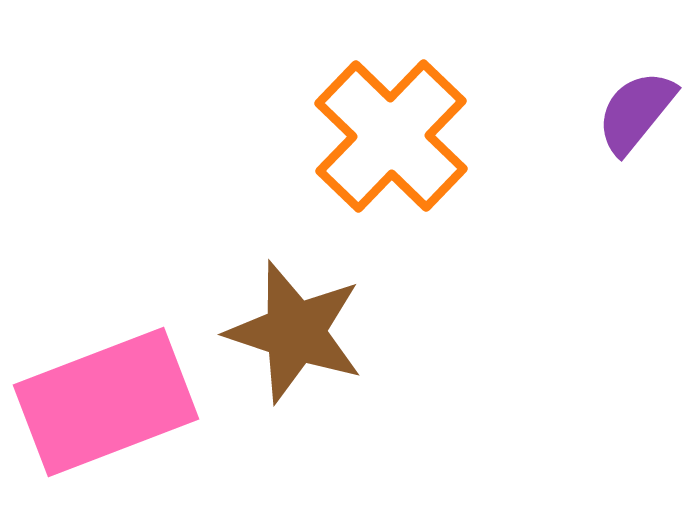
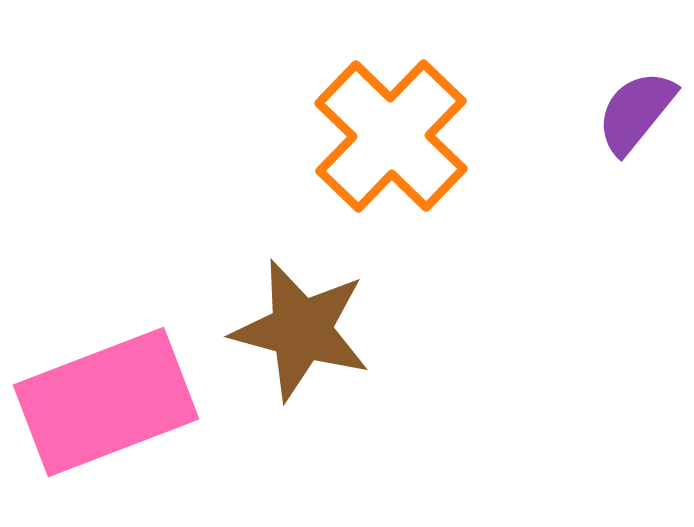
brown star: moved 6 px right, 2 px up; rotated 3 degrees counterclockwise
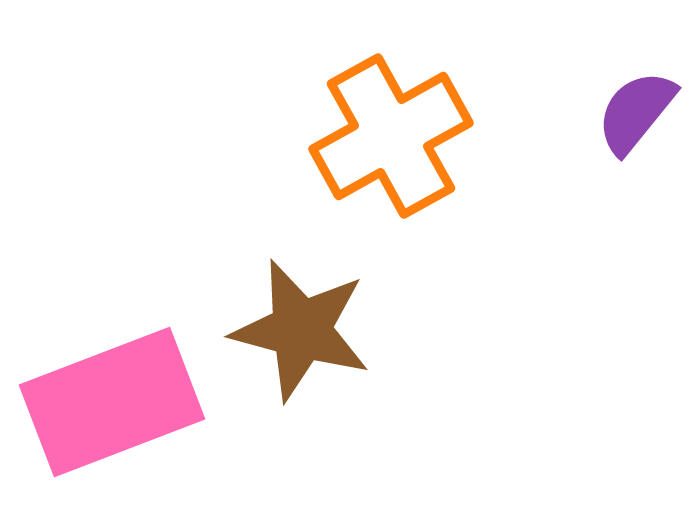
orange cross: rotated 17 degrees clockwise
pink rectangle: moved 6 px right
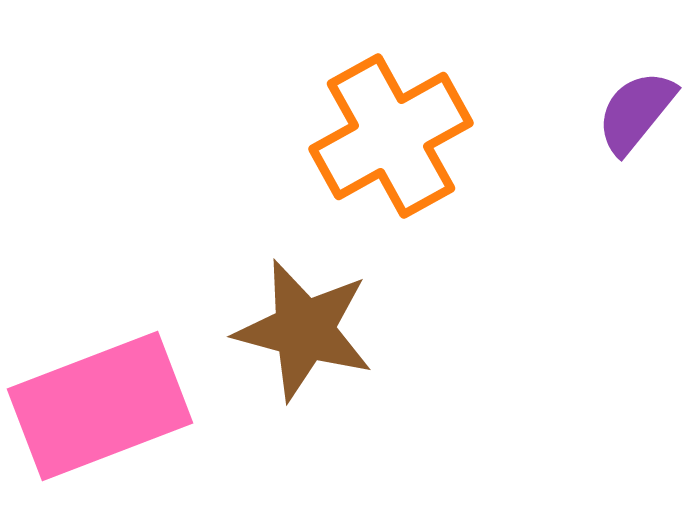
brown star: moved 3 px right
pink rectangle: moved 12 px left, 4 px down
